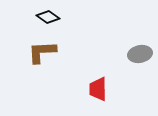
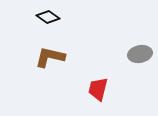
brown L-shape: moved 8 px right, 5 px down; rotated 16 degrees clockwise
red trapezoid: rotated 15 degrees clockwise
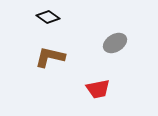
gray ellipse: moved 25 px left, 11 px up; rotated 20 degrees counterclockwise
red trapezoid: rotated 115 degrees counterclockwise
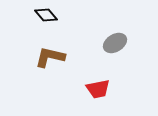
black diamond: moved 2 px left, 2 px up; rotated 15 degrees clockwise
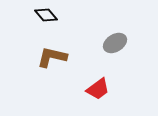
brown L-shape: moved 2 px right
red trapezoid: rotated 25 degrees counterclockwise
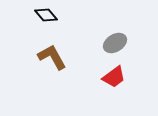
brown L-shape: rotated 48 degrees clockwise
red trapezoid: moved 16 px right, 12 px up
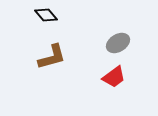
gray ellipse: moved 3 px right
brown L-shape: rotated 104 degrees clockwise
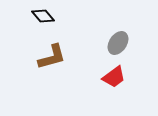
black diamond: moved 3 px left, 1 px down
gray ellipse: rotated 25 degrees counterclockwise
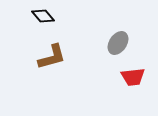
red trapezoid: moved 19 px right; rotated 30 degrees clockwise
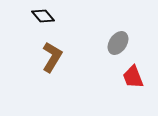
brown L-shape: rotated 44 degrees counterclockwise
red trapezoid: rotated 75 degrees clockwise
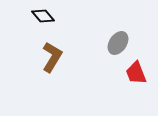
red trapezoid: moved 3 px right, 4 px up
